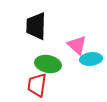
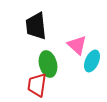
black trapezoid: rotated 8 degrees counterclockwise
cyan ellipse: moved 1 px right, 2 px down; rotated 60 degrees counterclockwise
green ellipse: rotated 65 degrees clockwise
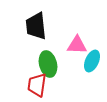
pink triangle: rotated 40 degrees counterclockwise
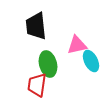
pink triangle: rotated 15 degrees counterclockwise
cyan ellipse: moved 1 px left; rotated 50 degrees counterclockwise
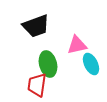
black trapezoid: rotated 104 degrees counterclockwise
cyan ellipse: moved 3 px down
